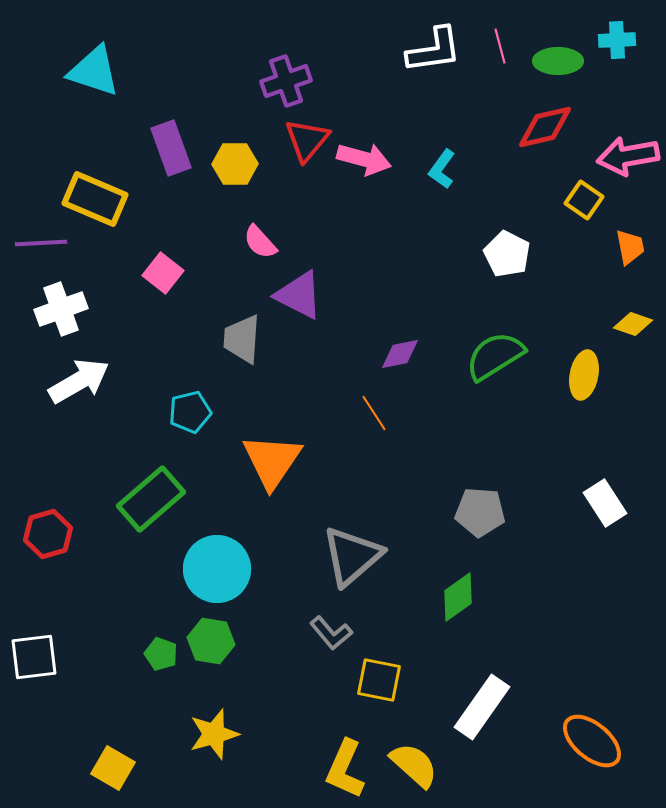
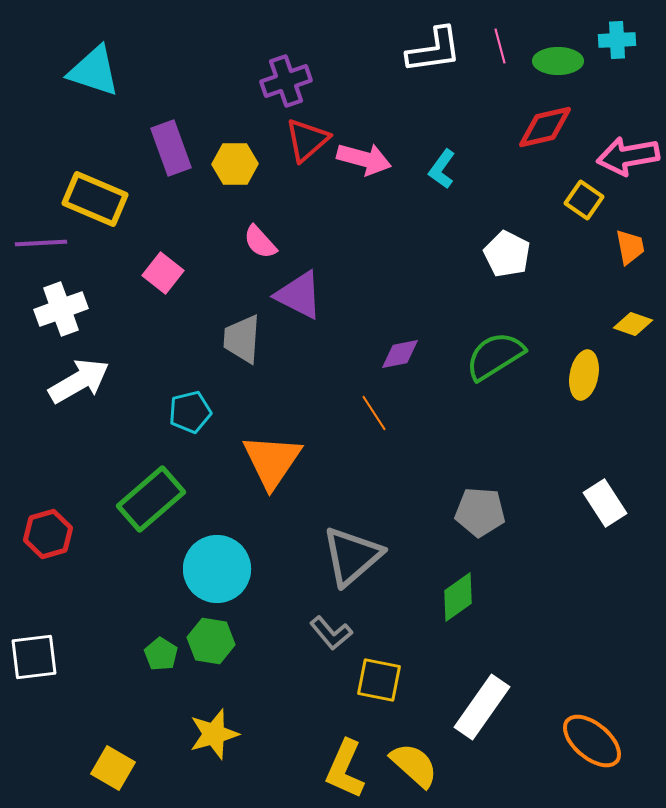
red triangle at (307, 140): rotated 9 degrees clockwise
green pentagon at (161, 654): rotated 12 degrees clockwise
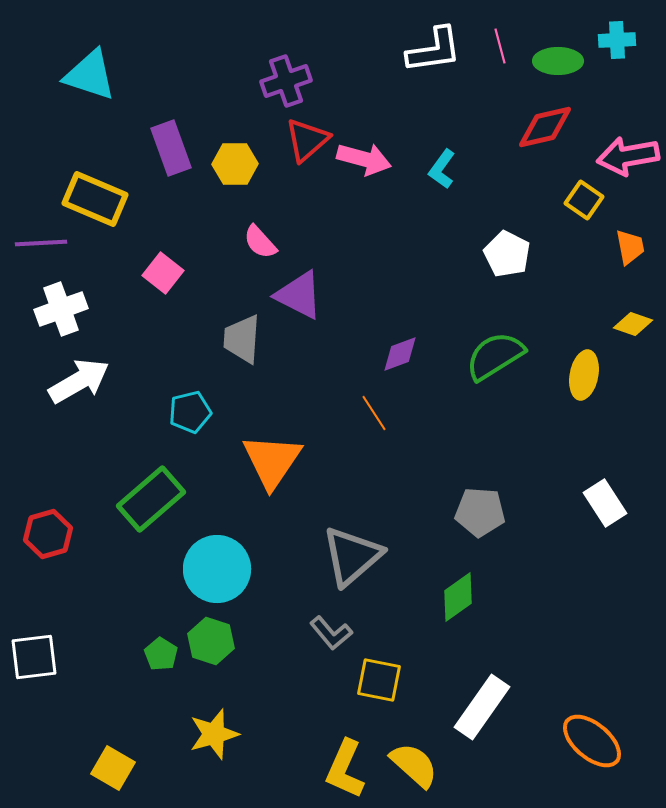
cyan triangle at (94, 71): moved 4 px left, 4 px down
purple diamond at (400, 354): rotated 9 degrees counterclockwise
green hexagon at (211, 641): rotated 9 degrees clockwise
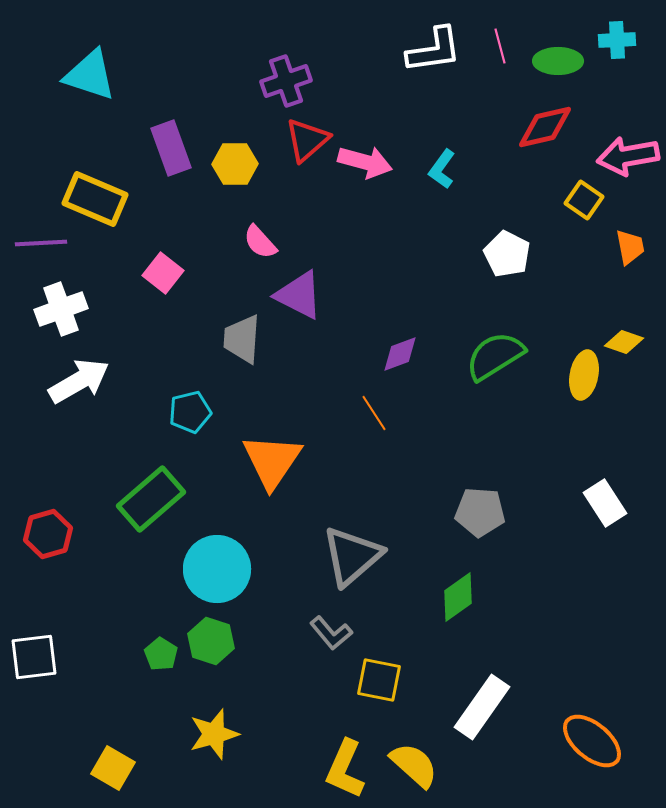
pink arrow at (364, 159): moved 1 px right, 3 px down
yellow diamond at (633, 324): moved 9 px left, 18 px down
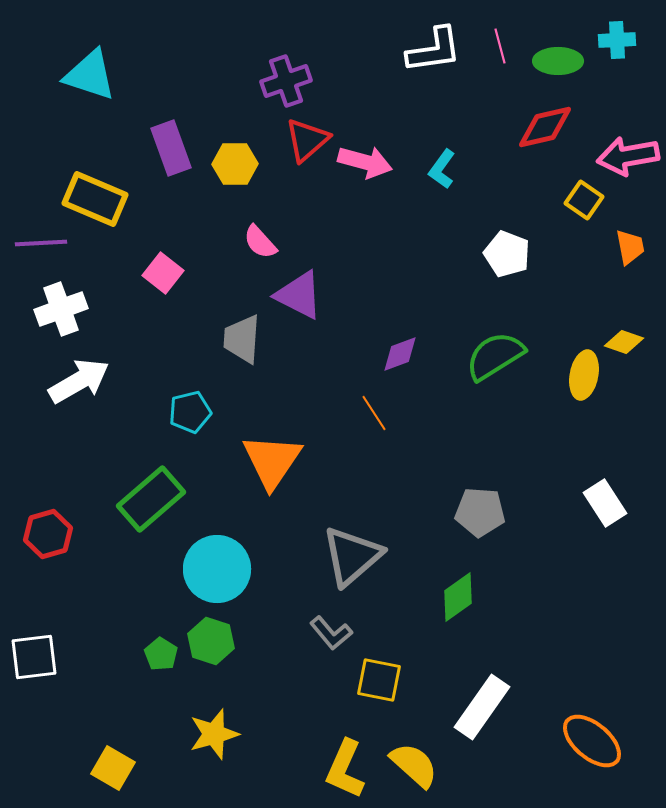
white pentagon at (507, 254): rotated 6 degrees counterclockwise
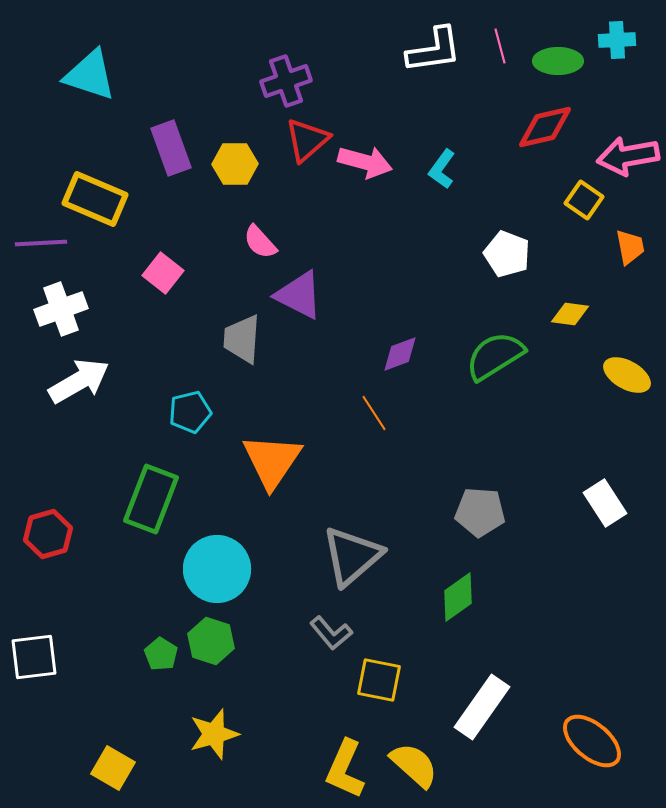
yellow diamond at (624, 342): moved 54 px left, 28 px up; rotated 12 degrees counterclockwise
yellow ellipse at (584, 375): moved 43 px right; rotated 72 degrees counterclockwise
green rectangle at (151, 499): rotated 28 degrees counterclockwise
